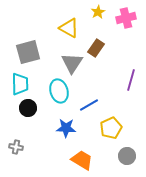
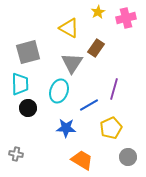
purple line: moved 17 px left, 9 px down
cyan ellipse: rotated 35 degrees clockwise
gray cross: moved 7 px down
gray circle: moved 1 px right, 1 px down
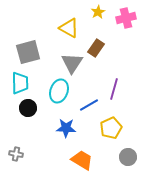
cyan trapezoid: moved 1 px up
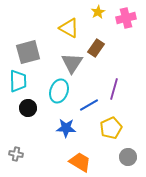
cyan trapezoid: moved 2 px left, 2 px up
orange trapezoid: moved 2 px left, 2 px down
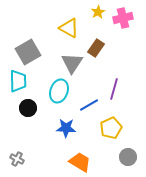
pink cross: moved 3 px left
gray square: rotated 15 degrees counterclockwise
gray cross: moved 1 px right, 5 px down; rotated 16 degrees clockwise
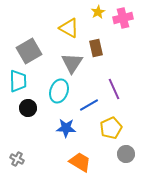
brown rectangle: rotated 48 degrees counterclockwise
gray square: moved 1 px right, 1 px up
purple line: rotated 40 degrees counterclockwise
gray circle: moved 2 px left, 3 px up
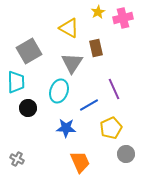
cyan trapezoid: moved 2 px left, 1 px down
orange trapezoid: rotated 35 degrees clockwise
